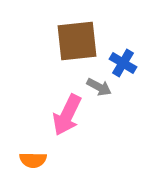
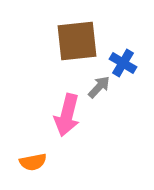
gray arrow: rotated 75 degrees counterclockwise
pink arrow: rotated 12 degrees counterclockwise
orange semicircle: moved 2 px down; rotated 12 degrees counterclockwise
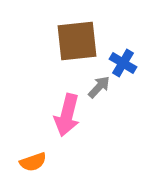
orange semicircle: rotated 8 degrees counterclockwise
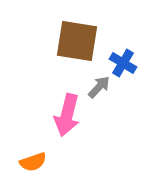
brown square: rotated 15 degrees clockwise
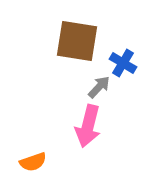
pink arrow: moved 21 px right, 11 px down
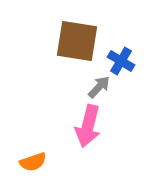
blue cross: moved 2 px left, 2 px up
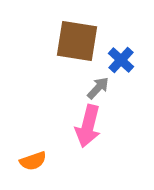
blue cross: moved 1 px up; rotated 12 degrees clockwise
gray arrow: moved 1 px left, 1 px down
orange semicircle: moved 1 px up
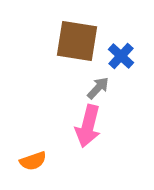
blue cross: moved 4 px up
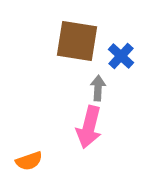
gray arrow: rotated 40 degrees counterclockwise
pink arrow: moved 1 px right, 1 px down
orange semicircle: moved 4 px left
